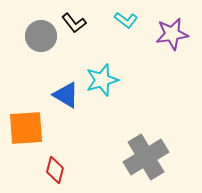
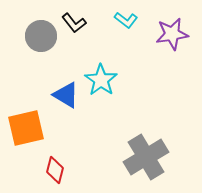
cyan star: moved 1 px left; rotated 20 degrees counterclockwise
orange square: rotated 9 degrees counterclockwise
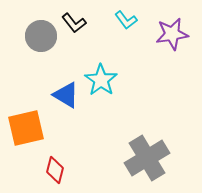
cyan L-shape: rotated 15 degrees clockwise
gray cross: moved 1 px right, 1 px down
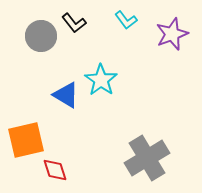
purple star: rotated 12 degrees counterclockwise
orange square: moved 12 px down
red diamond: rotated 32 degrees counterclockwise
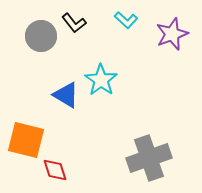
cyan L-shape: rotated 10 degrees counterclockwise
orange square: rotated 27 degrees clockwise
gray cross: moved 2 px right; rotated 12 degrees clockwise
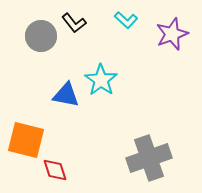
blue triangle: rotated 20 degrees counterclockwise
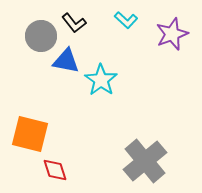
blue triangle: moved 34 px up
orange square: moved 4 px right, 6 px up
gray cross: moved 4 px left, 3 px down; rotated 21 degrees counterclockwise
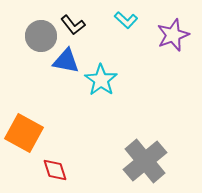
black L-shape: moved 1 px left, 2 px down
purple star: moved 1 px right, 1 px down
orange square: moved 6 px left, 1 px up; rotated 15 degrees clockwise
